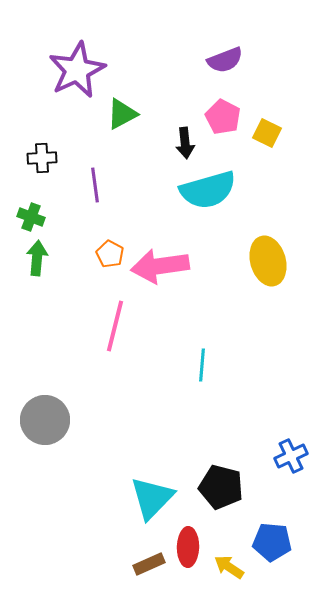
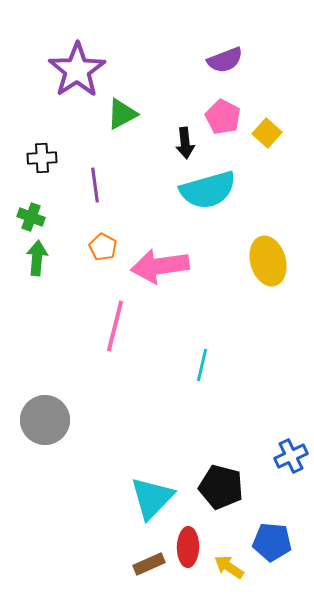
purple star: rotated 8 degrees counterclockwise
yellow square: rotated 16 degrees clockwise
orange pentagon: moved 7 px left, 7 px up
cyan line: rotated 8 degrees clockwise
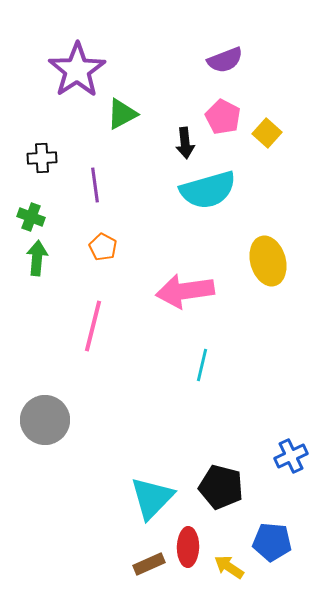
pink arrow: moved 25 px right, 25 px down
pink line: moved 22 px left
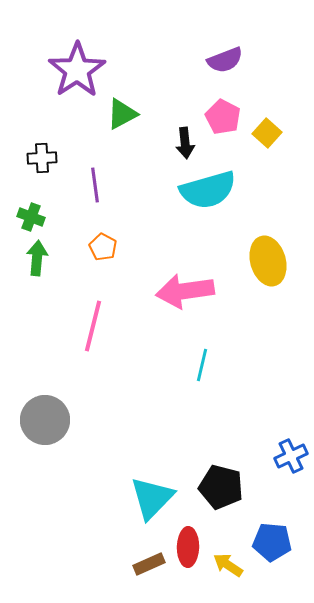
yellow arrow: moved 1 px left, 2 px up
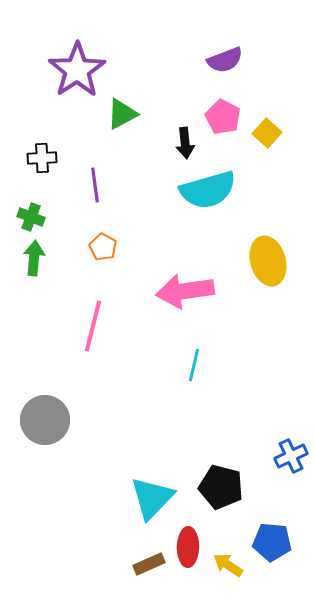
green arrow: moved 3 px left
cyan line: moved 8 px left
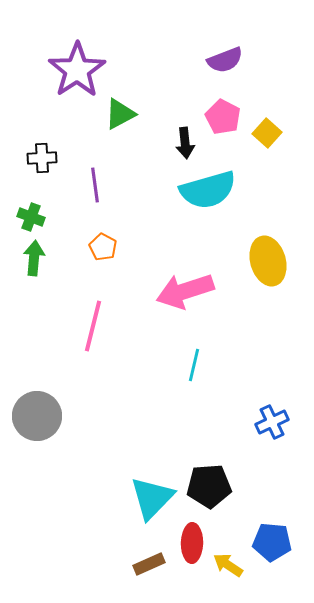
green triangle: moved 2 px left
pink arrow: rotated 10 degrees counterclockwise
gray circle: moved 8 px left, 4 px up
blue cross: moved 19 px left, 34 px up
black pentagon: moved 12 px left, 1 px up; rotated 18 degrees counterclockwise
red ellipse: moved 4 px right, 4 px up
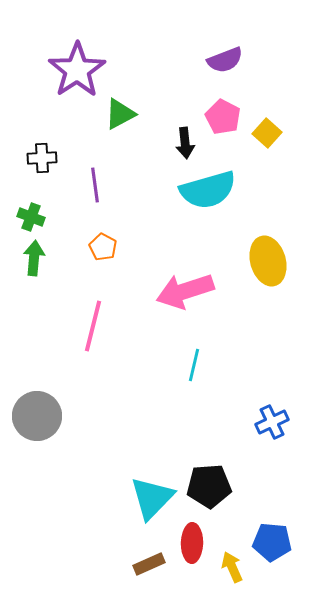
yellow arrow: moved 4 px right, 2 px down; rotated 32 degrees clockwise
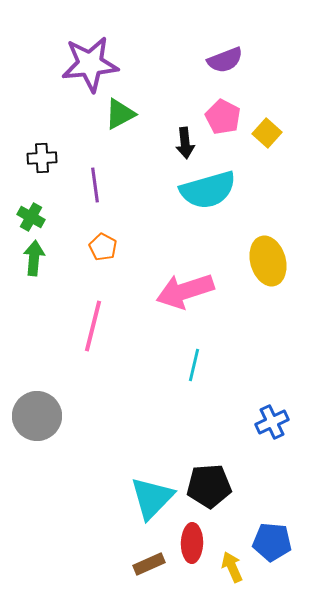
purple star: moved 13 px right, 6 px up; rotated 28 degrees clockwise
green cross: rotated 8 degrees clockwise
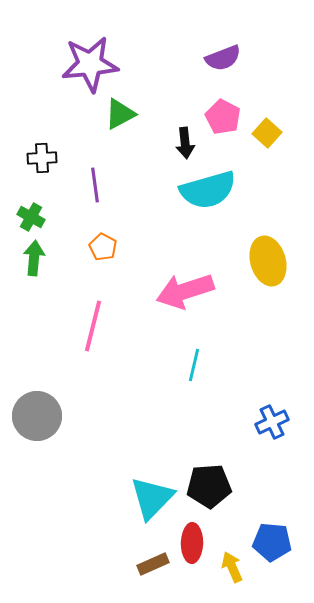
purple semicircle: moved 2 px left, 2 px up
brown rectangle: moved 4 px right
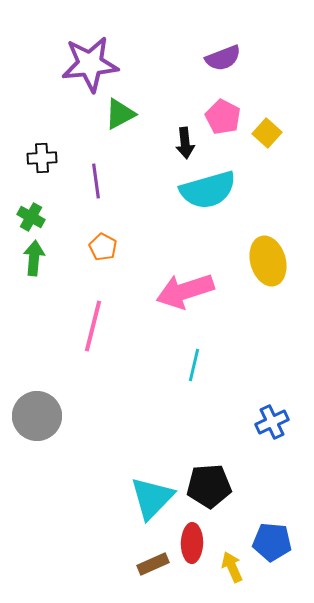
purple line: moved 1 px right, 4 px up
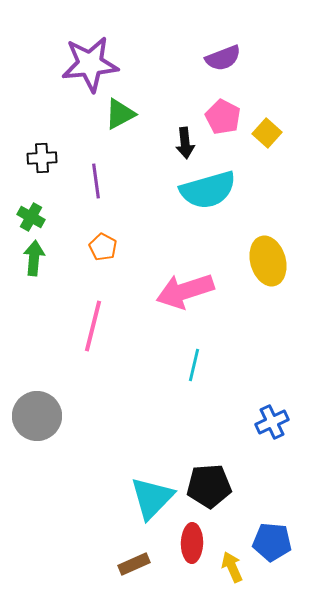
brown rectangle: moved 19 px left
